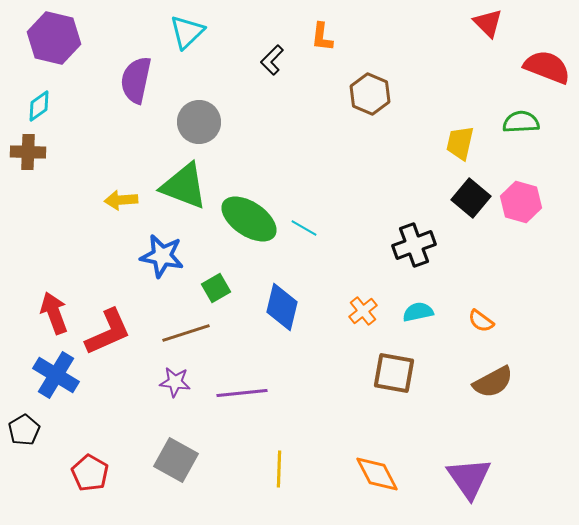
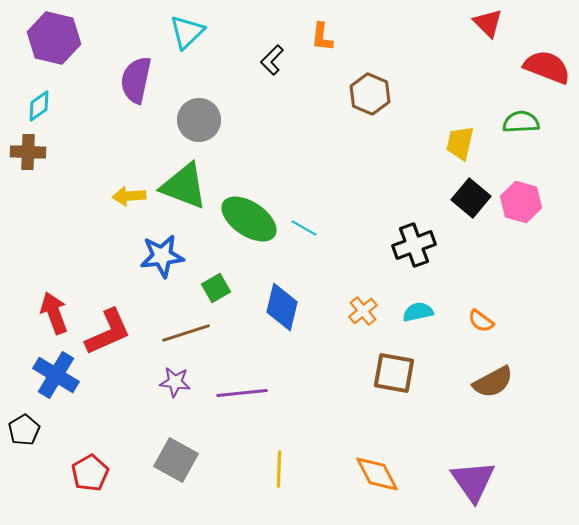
gray circle: moved 2 px up
yellow arrow: moved 8 px right, 4 px up
blue star: rotated 18 degrees counterclockwise
red pentagon: rotated 12 degrees clockwise
purple triangle: moved 4 px right, 3 px down
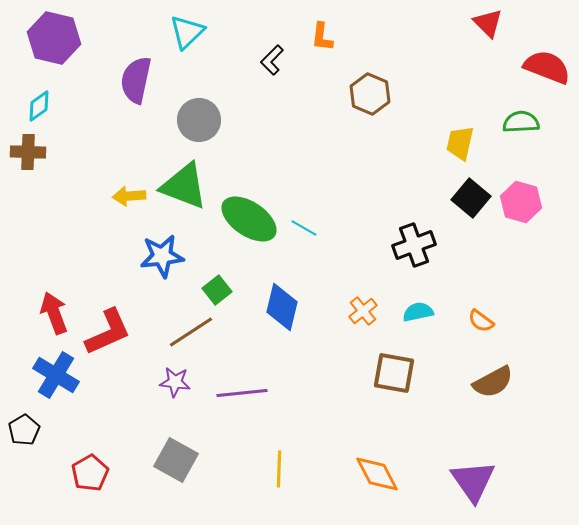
green square: moved 1 px right, 2 px down; rotated 8 degrees counterclockwise
brown line: moved 5 px right, 1 px up; rotated 15 degrees counterclockwise
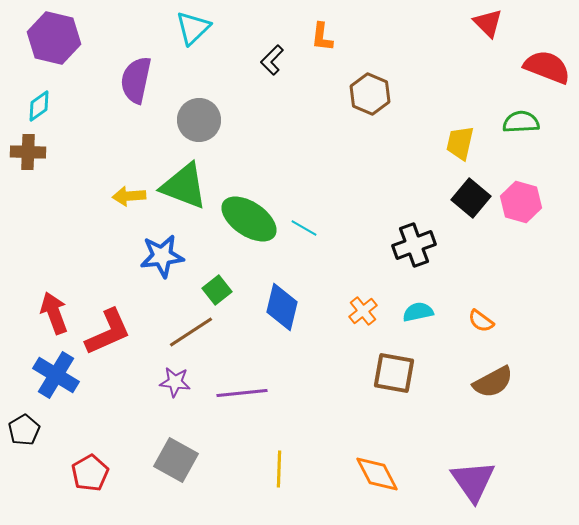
cyan triangle: moved 6 px right, 4 px up
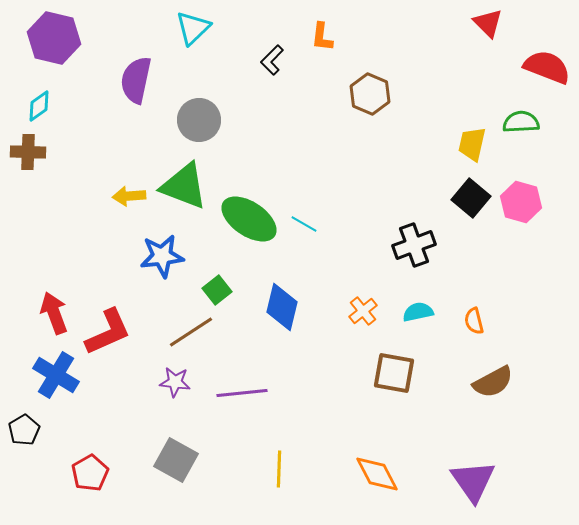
yellow trapezoid: moved 12 px right, 1 px down
cyan line: moved 4 px up
orange semicircle: moved 7 px left; rotated 40 degrees clockwise
